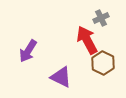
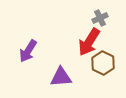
gray cross: moved 1 px left
red arrow: moved 2 px right, 2 px down; rotated 120 degrees counterclockwise
purple triangle: rotated 30 degrees counterclockwise
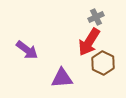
gray cross: moved 4 px left, 1 px up
purple arrow: moved 1 px left, 1 px up; rotated 85 degrees counterclockwise
purple triangle: moved 1 px right, 1 px down
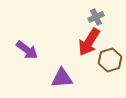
brown hexagon: moved 7 px right, 3 px up; rotated 15 degrees clockwise
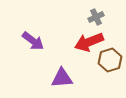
red arrow: rotated 36 degrees clockwise
purple arrow: moved 6 px right, 9 px up
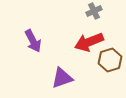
gray cross: moved 2 px left, 6 px up
purple arrow: rotated 25 degrees clockwise
purple triangle: rotated 15 degrees counterclockwise
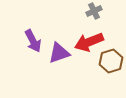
brown hexagon: moved 1 px right, 1 px down
purple triangle: moved 3 px left, 25 px up
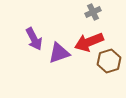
gray cross: moved 1 px left, 1 px down
purple arrow: moved 1 px right, 2 px up
brown hexagon: moved 2 px left
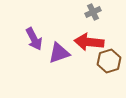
red arrow: rotated 28 degrees clockwise
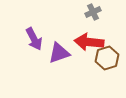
brown hexagon: moved 2 px left, 3 px up
